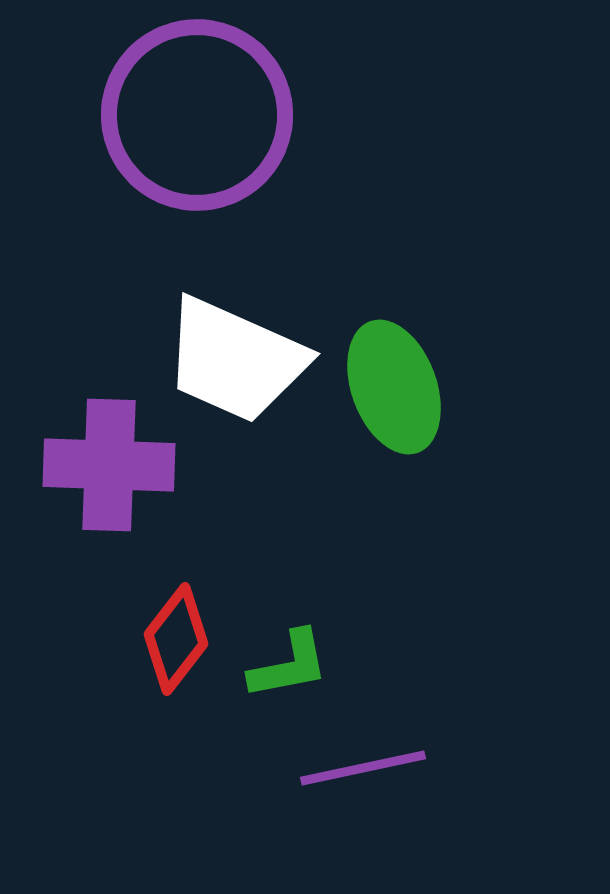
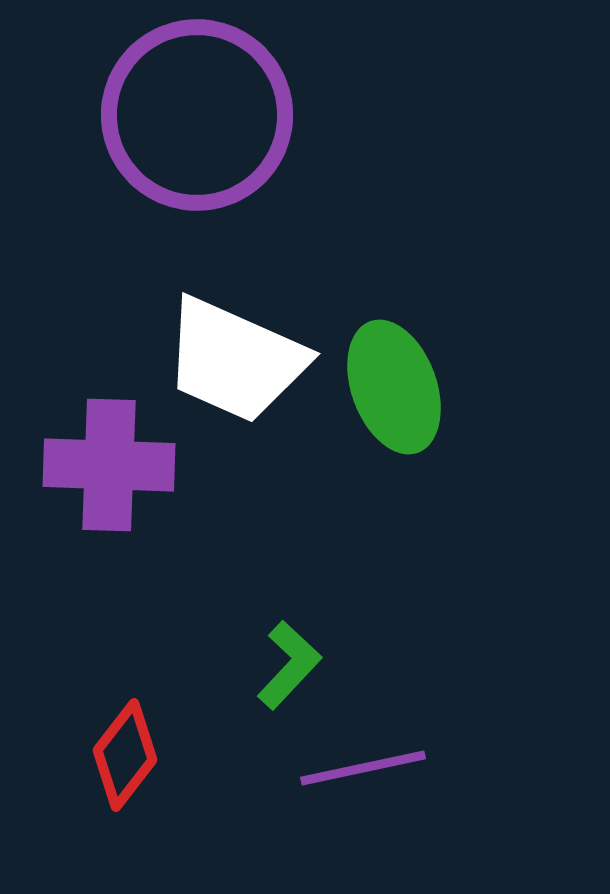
red diamond: moved 51 px left, 116 px down
green L-shape: rotated 36 degrees counterclockwise
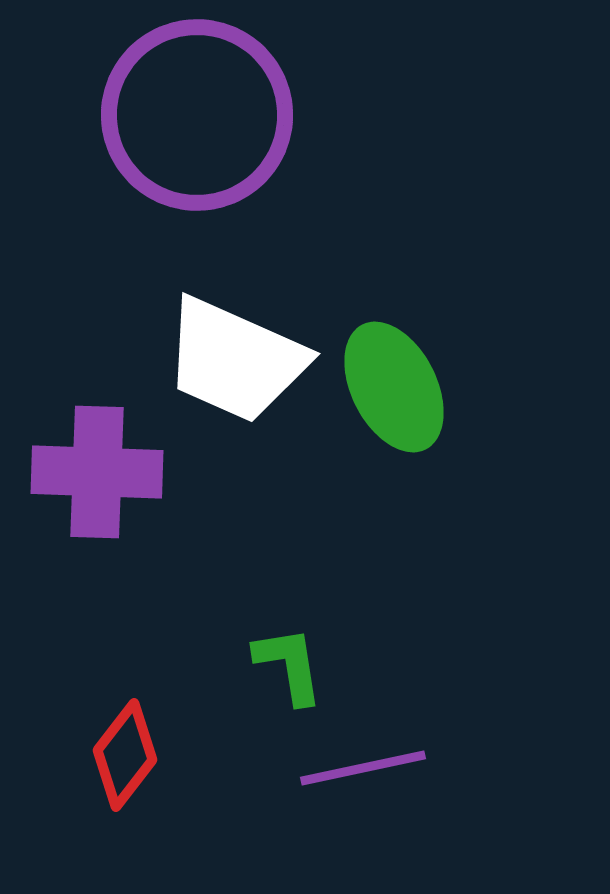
green ellipse: rotated 7 degrees counterclockwise
purple cross: moved 12 px left, 7 px down
green L-shape: rotated 52 degrees counterclockwise
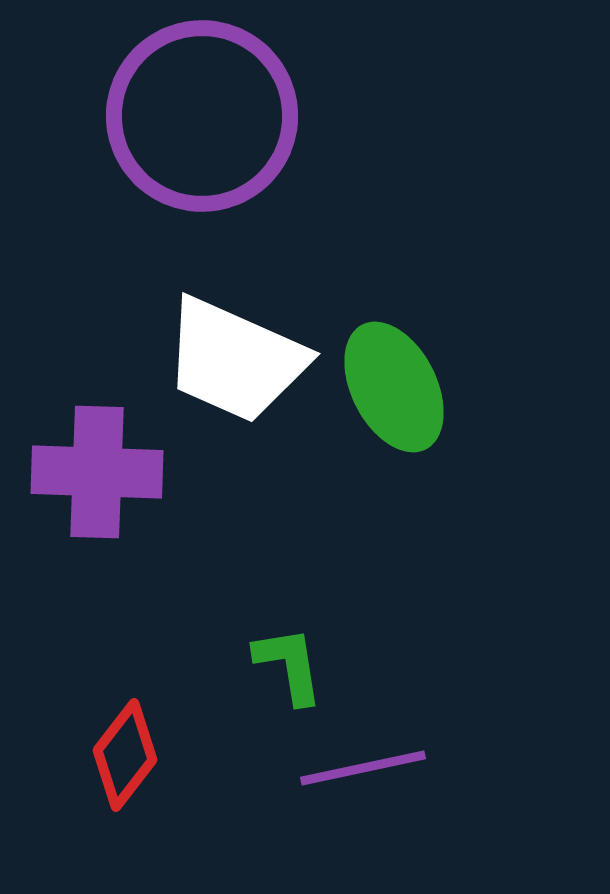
purple circle: moved 5 px right, 1 px down
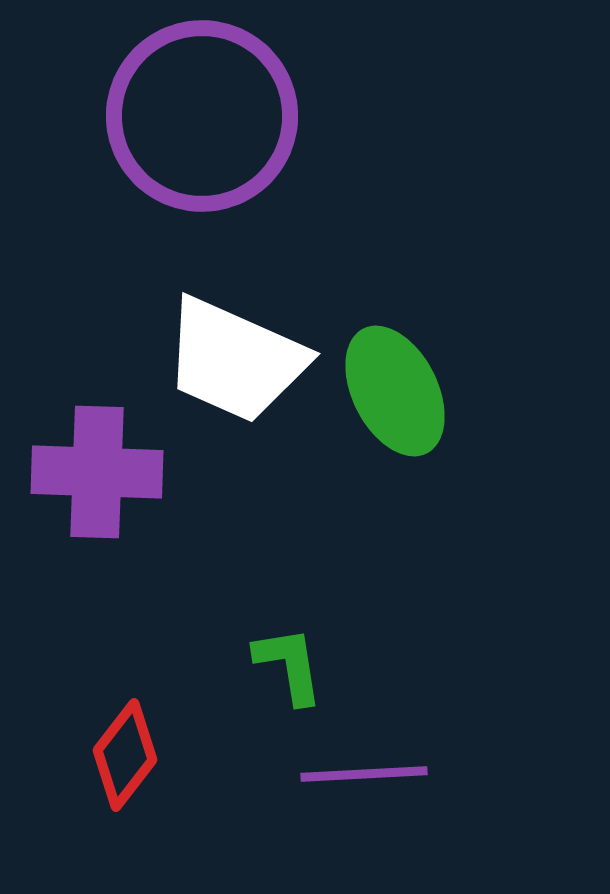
green ellipse: moved 1 px right, 4 px down
purple line: moved 1 px right, 6 px down; rotated 9 degrees clockwise
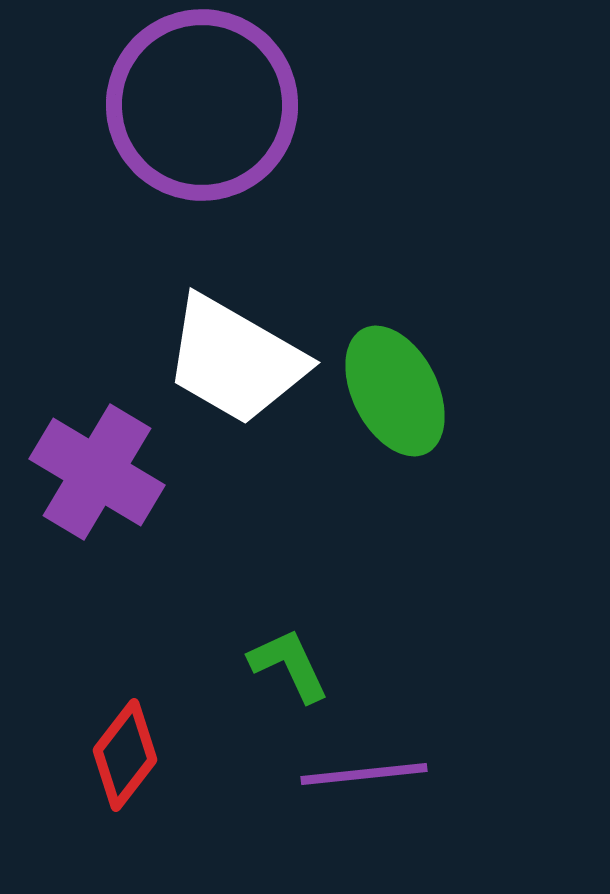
purple circle: moved 11 px up
white trapezoid: rotated 6 degrees clockwise
purple cross: rotated 29 degrees clockwise
green L-shape: rotated 16 degrees counterclockwise
purple line: rotated 3 degrees counterclockwise
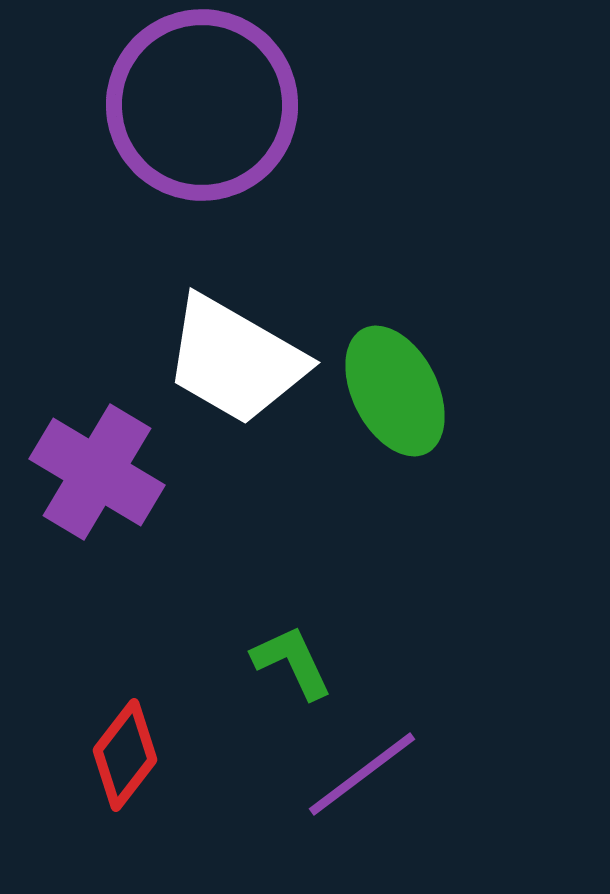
green L-shape: moved 3 px right, 3 px up
purple line: moved 2 px left; rotated 31 degrees counterclockwise
